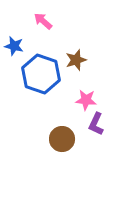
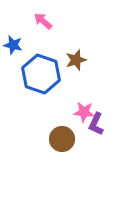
blue star: moved 1 px left, 1 px up
pink star: moved 2 px left, 12 px down
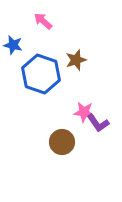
purple L-shape: moved 2 px right, 1 px up; rotated 60 degrees counterclockwise
brown circle: moved 3 px down
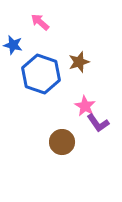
pink arrow: moved 3 px left, 1 px down
brown star: moved 3 px right, 2 px down
pink star: moved 1 px right, 6 px up; rotated 25 degrees clockwise
